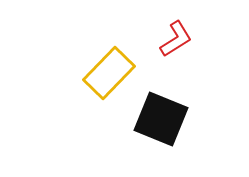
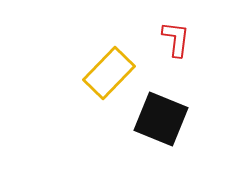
red L-shape: rotated 51 degrees counterclockwise
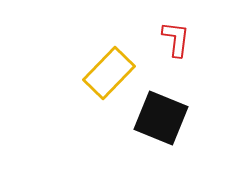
black square: moved 1 px up
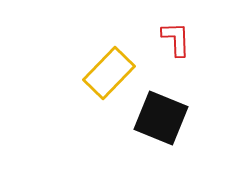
red L-shape: rotated 9 degrees counterclockwise
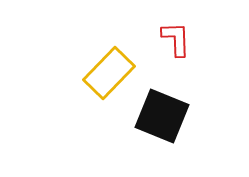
black square: moved 1 px right, 2 px up
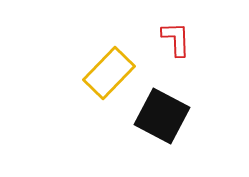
black square: rotated 6 degrees clockwise
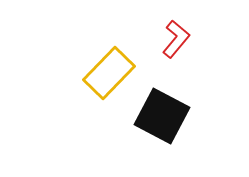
red L-shape: rotated 42 degrees clockwise
